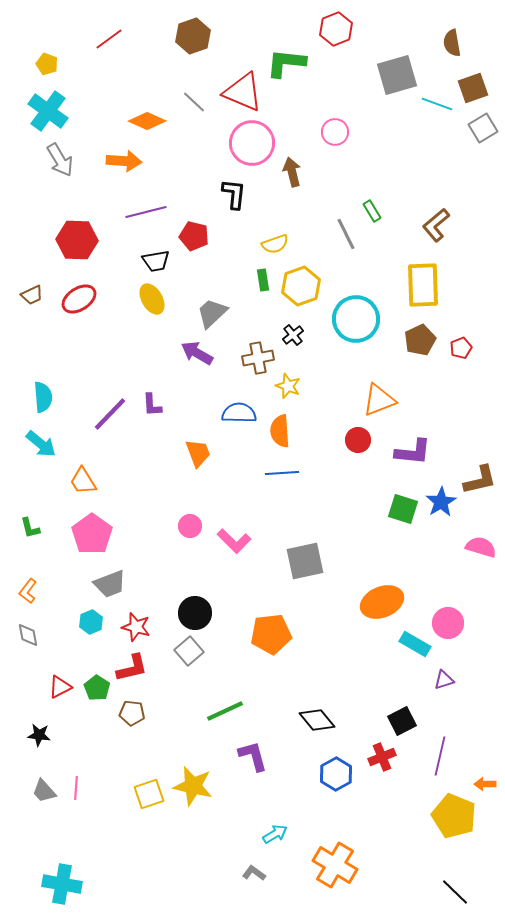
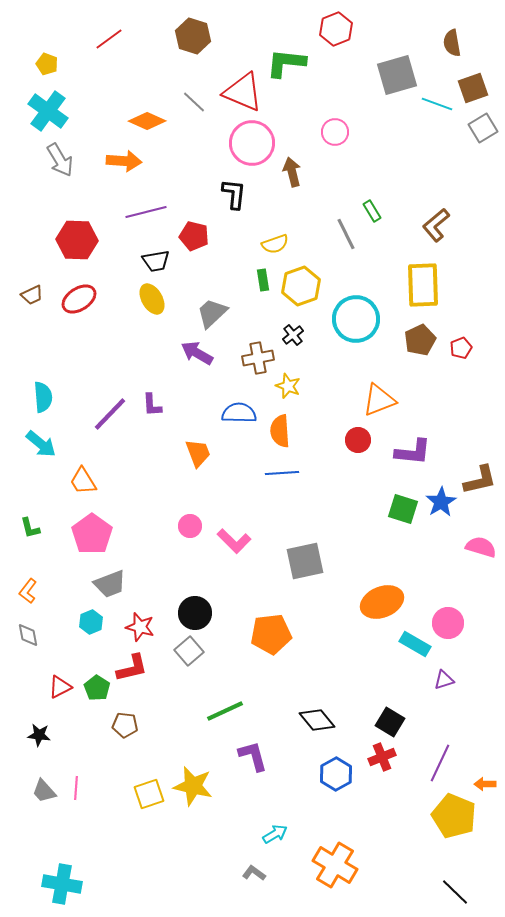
brown hexagon at (193, 36): rotated 24 degrees counterclockwise
red star at (136, 627): moved 4 px right
brown pentagon at (132, 713): moved 7 px left, 12 px down
black square at (402, 721): moved 12 px left, 1 px down; rotated 32 degrees counterclockwise
purple line at (440, 756): moved 7 px down; rotated 12 degrees clockwise
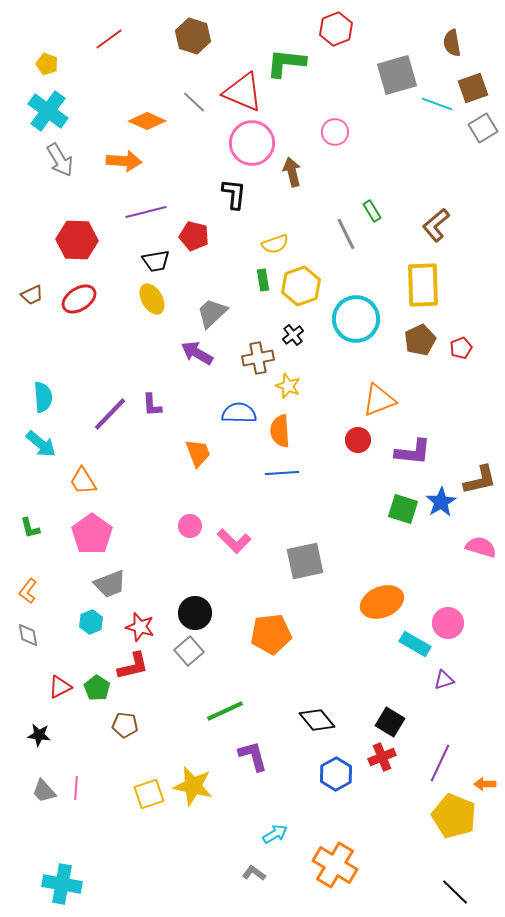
red L-shape at (132, 668): moved 1 px right, 2 px up
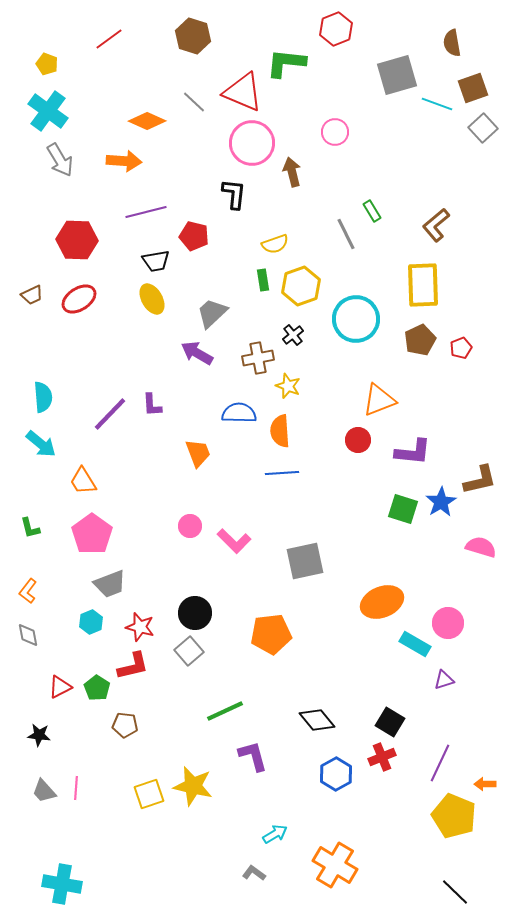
gray square at (483, 128): rotated 12 degrees counterclockwise
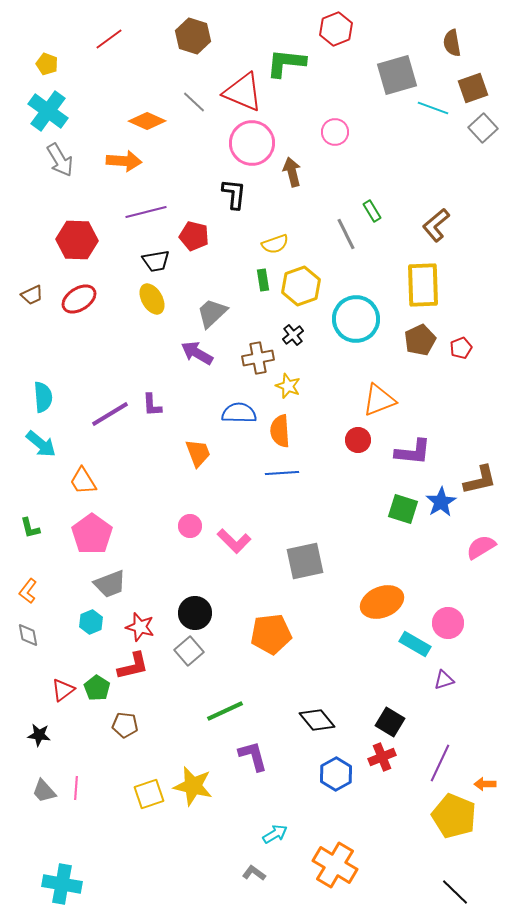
cyan line at (437, 104): moved 4 px left, 4 px down
purple line at (110, 414): rotated 15 degrees clockwise
pink semicircle at (481, 547): rotated 48 degrees counterclockwise
red triangle at (60, 687): moved 3 px right, 3 px down; rotated 10 degrees counterclockwise
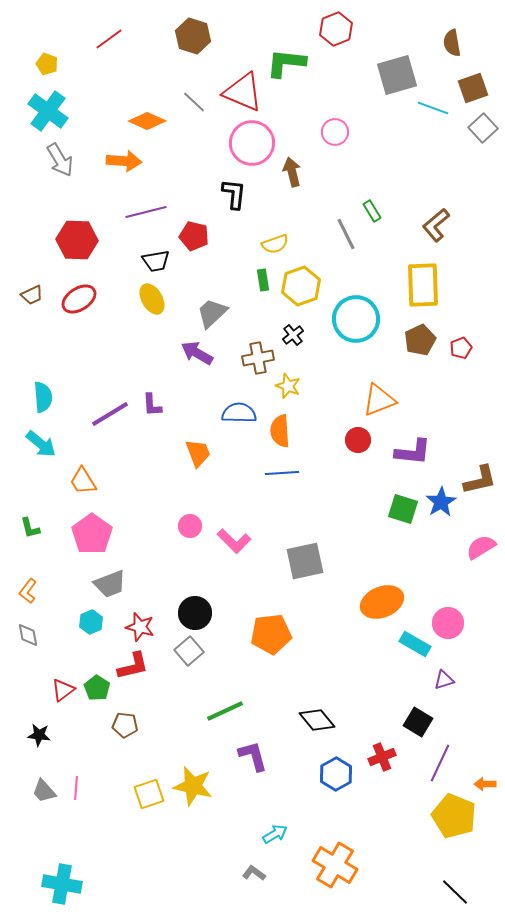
black square at (390, 722): moved 28 px right
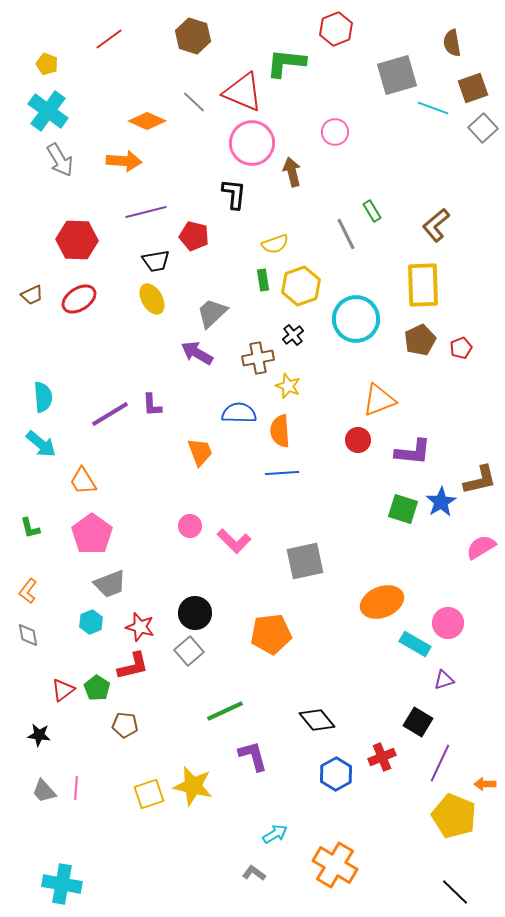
orange trapezoid at (198, 453): moved 2 px right, 1 px up
